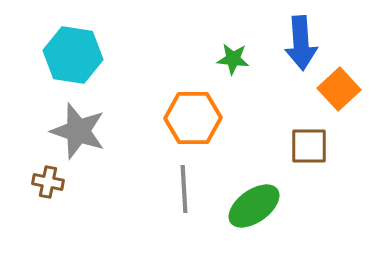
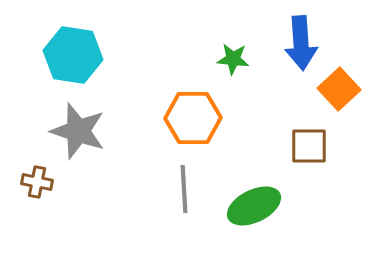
brown cross: moved 11 px left
green ellipse: rotated 10 degrees clockwise
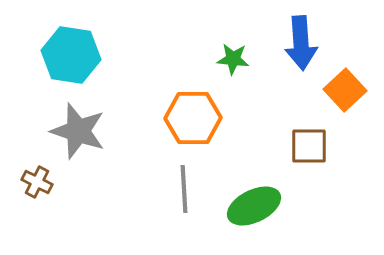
cyan hexagon: moved 2 px left
orange square: moved 6 px right, 1 px down
brown cross: rotated 16 degrees clockwise
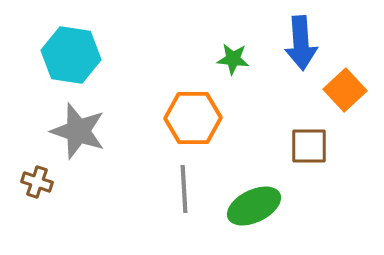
brown cross: rotated 8 degrees counterclockwise
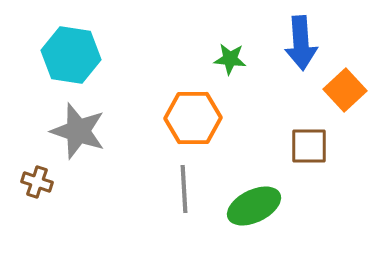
green star: moved 3 px left
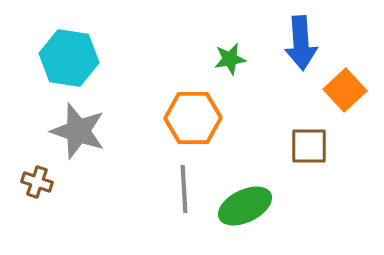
cyan hexagon: moved 2 px left, 3 px down
green star: rotated 16 degrees counterclockwise
green ellipse: moved 9 px left
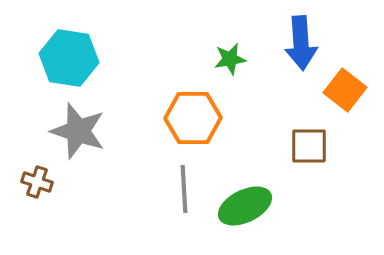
orange square: rotated 9 degrees counterclockwise
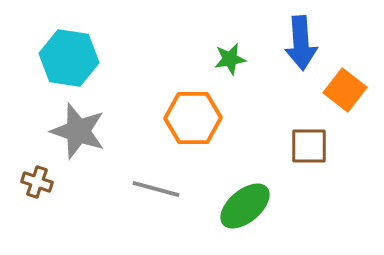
gray line: moved 28 px left; rotated 72 degrees counterclockwise
green ellipse: rotated 14 degrees counterclockwise
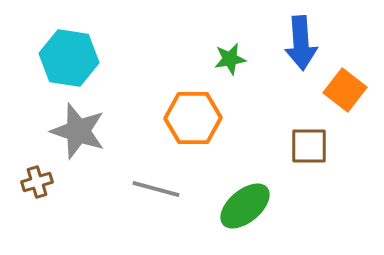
brown cross: rotated 36 degrees counterclockwise
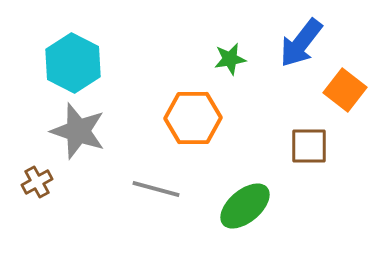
blue arrow: rotated 42 degrees clockwise
cyan hexagon: moved 4 px right, 5 px down; rotated 18 degrees clockwise
brown cross: rotated 12 degrees counterclockwise
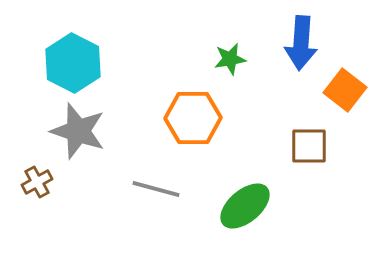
blue arrow: rotated 34 degrees counterclockwise
